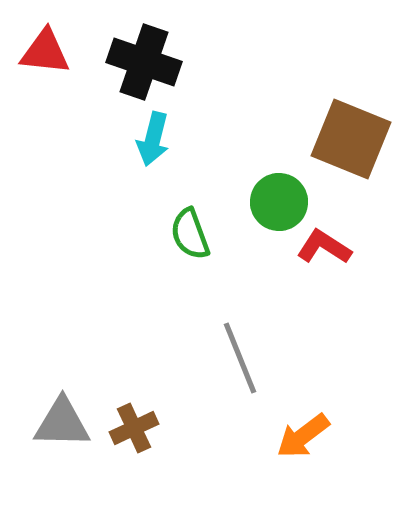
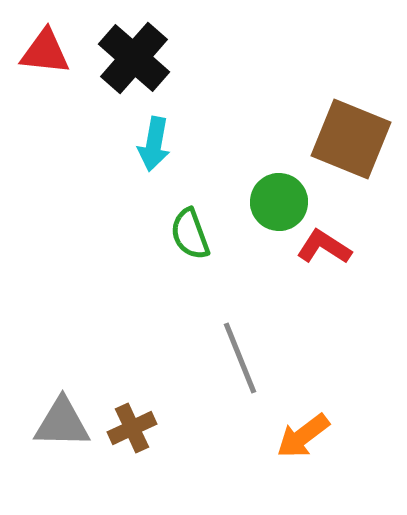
black cross: moved 10 px left, 4 px up; rotated 22 degrees clockwise
cyan arrow: moved 1 px right, 5 px down; rotated 4 degrees counterclockwise
brown cross: moved 2 px left
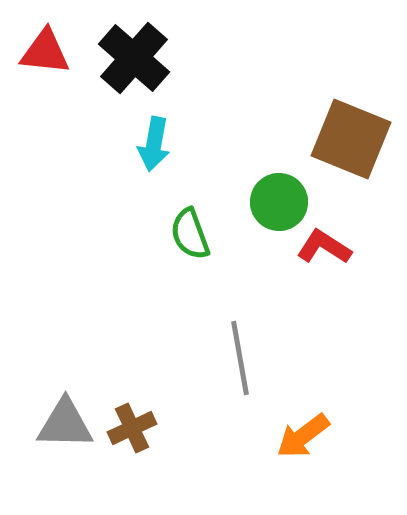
gray line: rotated 12 degrees clockwise
gray triangle: moved 3 px right, 1 px down
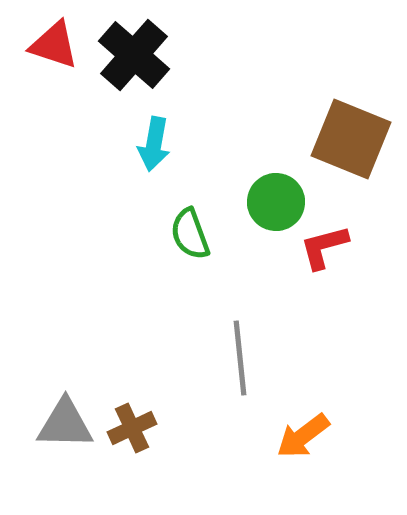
red triangle: moved 9 px right, 7 px up; rotated 12 degrees clockwise
black cross: moved 3 px up
green circle: moved 3 px left
red L-shape: rotated 48 degrees counterclockwise
gray line: rotated 4 degrees clockwise
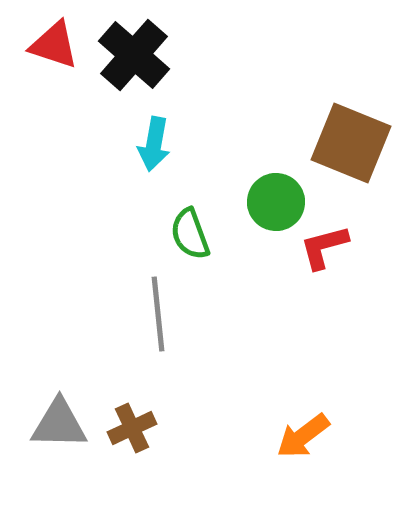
brown square: moved 4 px down
gray line: moved 82 px left, 44 px up
gray triangle: moved 6 px left
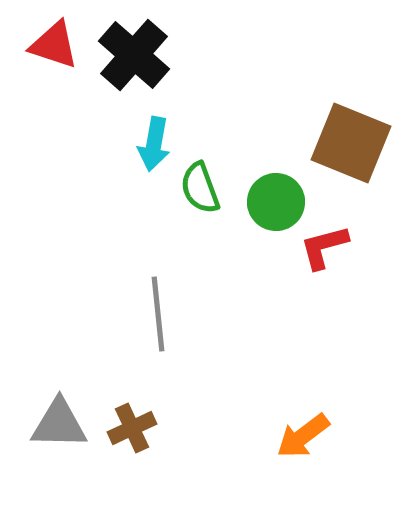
green semicircle: moved 10 px right, 46 px up
